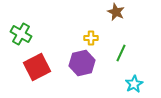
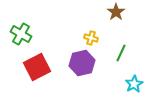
brown star: rotated 12 degrees clockwise
yellow cross: rotated 16 degrees clockwise
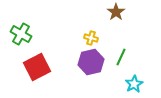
green line: moved 4 px down
purple hexagon: moved 9 px right, 1 px up
